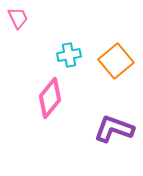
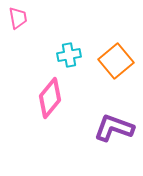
pink trapezoid: rotated 15 degrees clockwise
purple L-shape: moved 1 px up
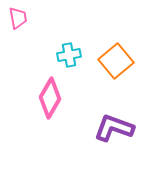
pink diamond: rotated 9 degrees counterclockwise
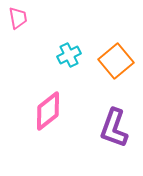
cyan cross: rotated 15 degrees counterclockwise
pink diamond: moved 2 px left, 13 px down; rotated 21 degrees clockwise
purple L-shape: rotated 90 degrees counterclockwise
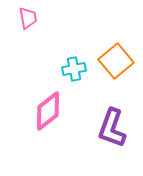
pink trapezoid: moved 10 px right
cyan cross: moved 5 px right, 14 px down; rotated 15 degrees clockwise
purple L-shape: moved 2 px left
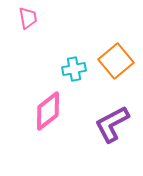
purple L-shape: moved 4 px up; rotated 42 degrees clockwise
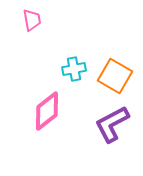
pink trapezoid: moved 4 px right, 2 px down
orange square: moved 1 px left, 15 px down; rotated 20 degrees counterclockwise
pink diamond: moved 1 px left
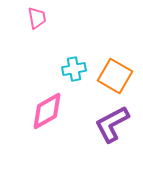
pink trapezoid: moved 5 px right, 2 px up
pink diamond: rotated 9 degrees clockwise
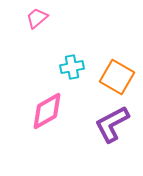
pink trapezoid: rotated 120 degrees counterclockwise
cyan cross: moved 2 px left, 2 px up
orange square: moved 2 px right, 1 px down
